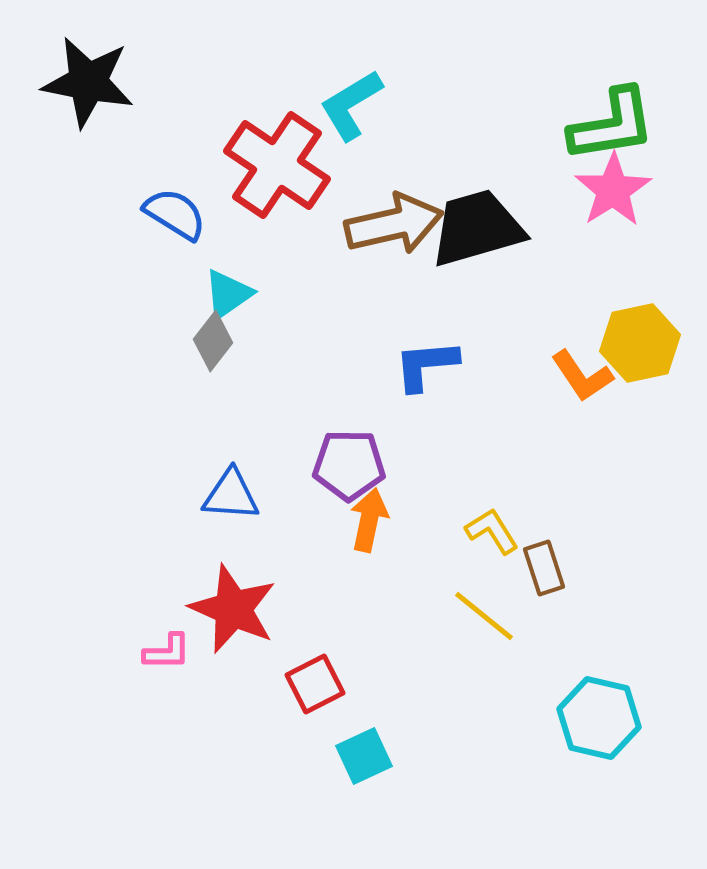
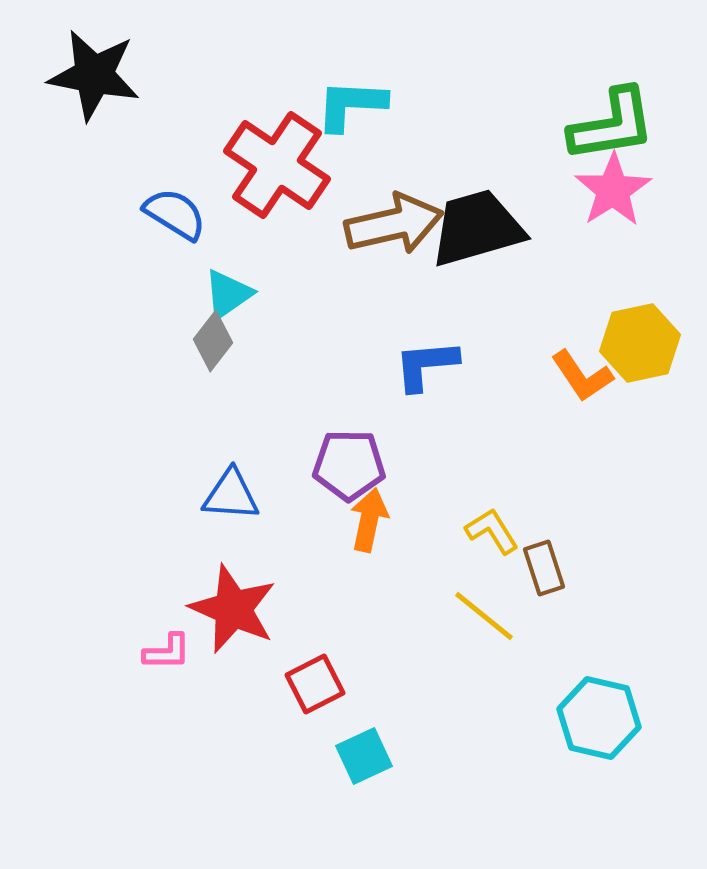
black star: moved 6 px right, 7 px up
cyan L-shape: rotated 34 degrees clockwise
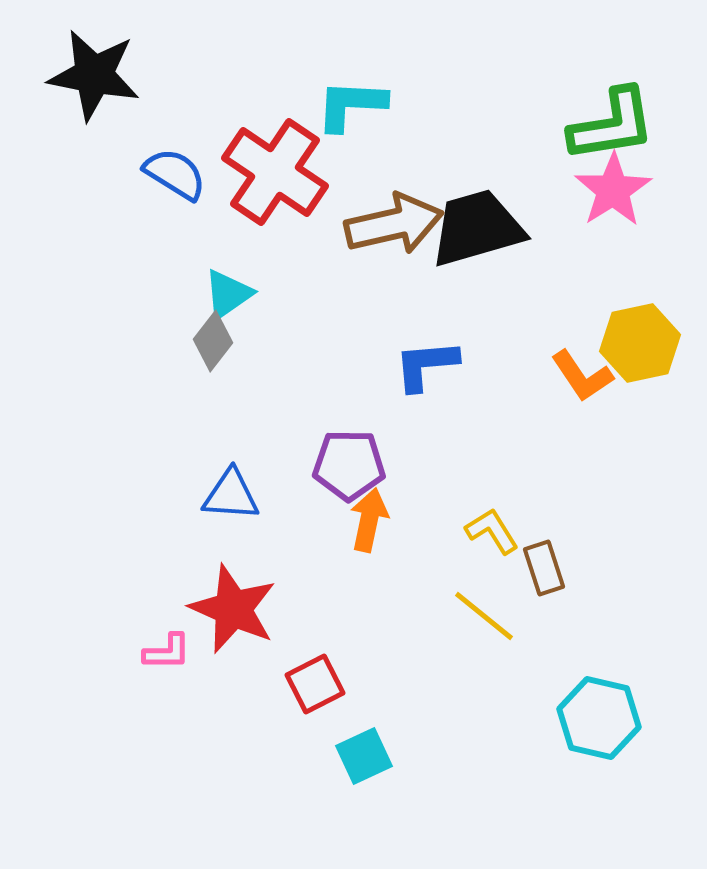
red cross: moved 2 px left, 7 px down
blue semicircle: moved 40 px up
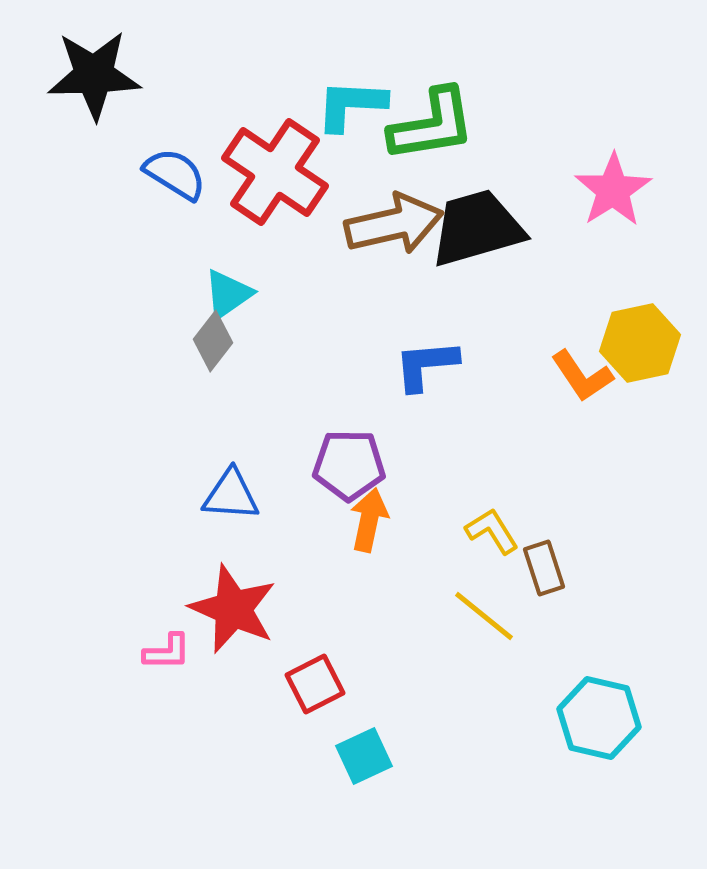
black star: rotated 12 degrees counterclockwise
green L-shape: moved 180 px left
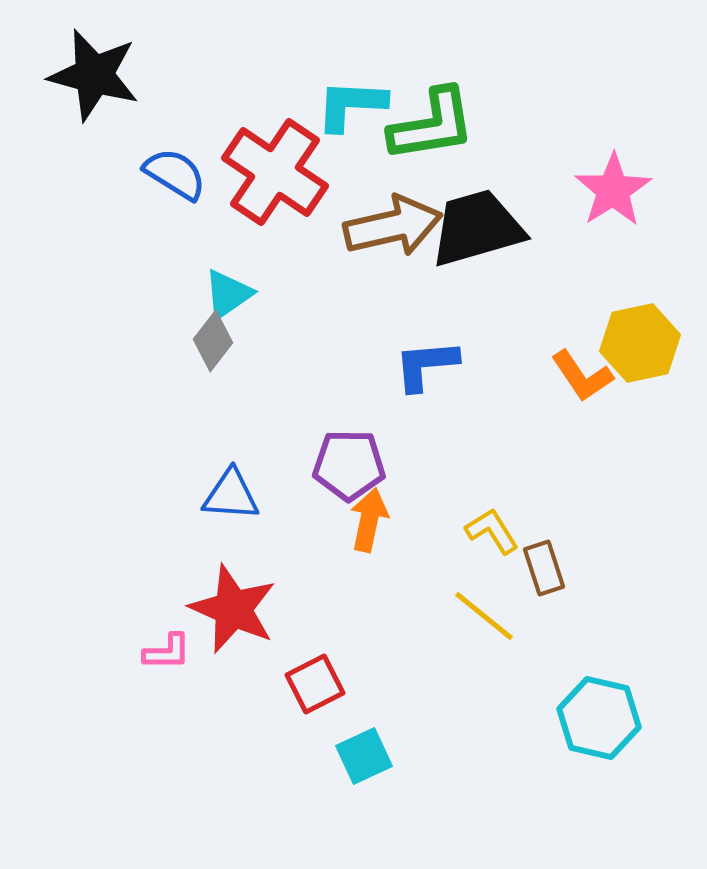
black star: rotated 16 degrees clockwise
brown arrow: moved 1 px left, 2 px down
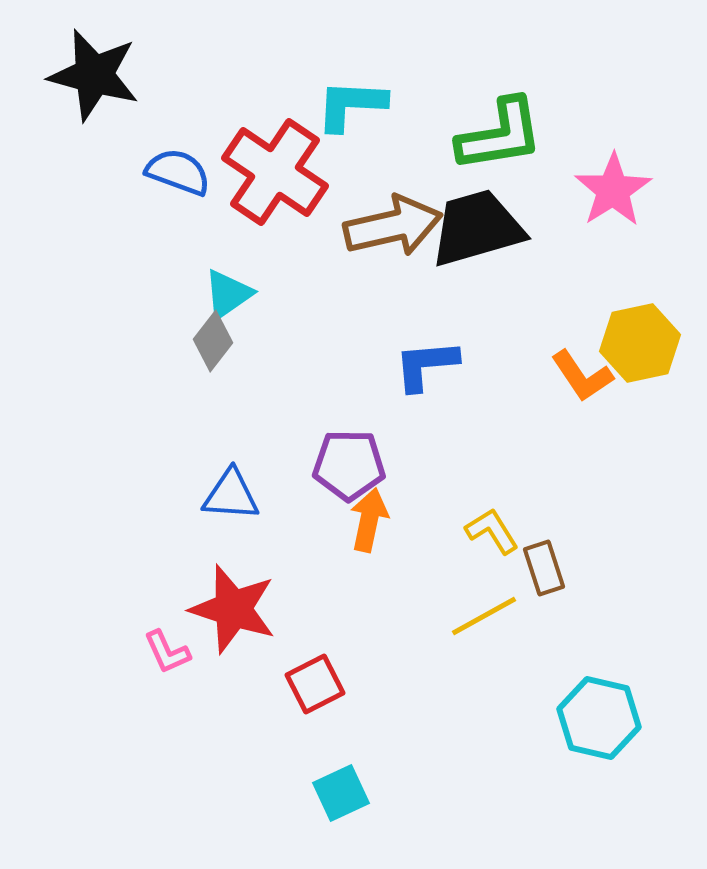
green L-shape: moved 68 px right, 10 px down
blue semicircle: moved 3 px right, 2 px up; rotated 12 degrees counterclockwise
red star: rotated 6 degrees counterclockwise
yellow line: rotated 68 degrees counterclockwise
pink L-shape: rotated 66 degrees clockwise
cyan square: moved 23 px left, 37 px down
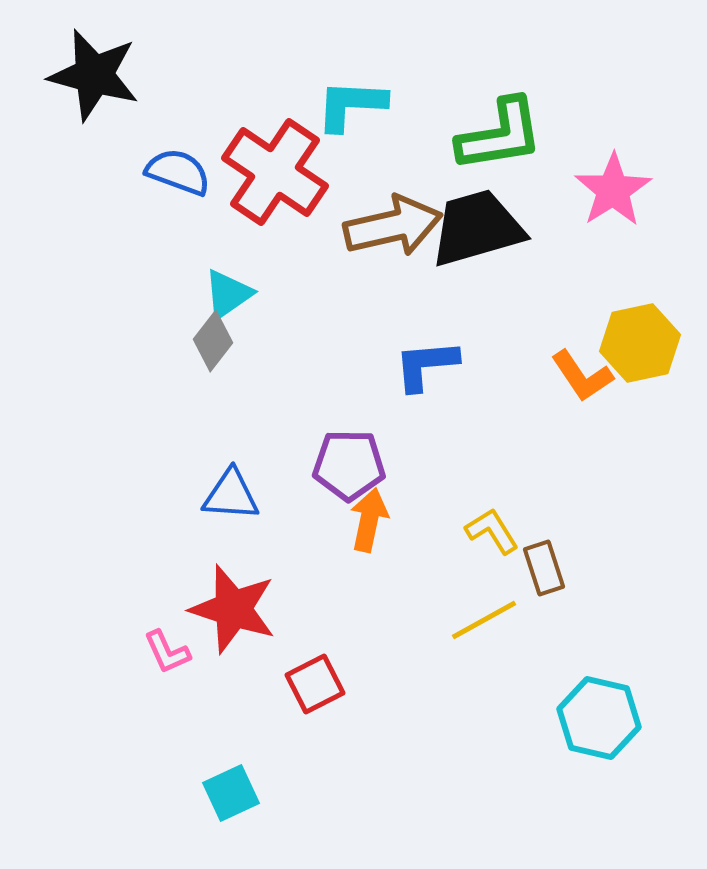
yellow line: moved 4 px down
cyan square: moved 110 px left
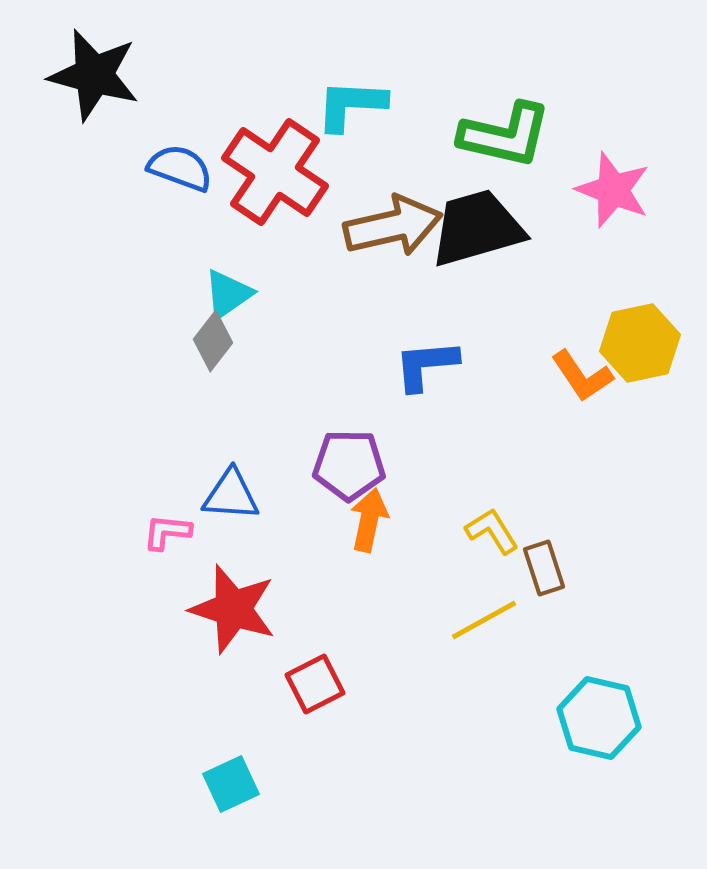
green L-shape: moved 5 px right; rotated 22 degrees clockwise
blue semicircle: moved 2 px right, 4 px up
pink star: rotated 18 degrees counterclockwise
pink L-shape: moved 120 px up; rotated 120 degrees clockwise
cyan square: moved 9 px up
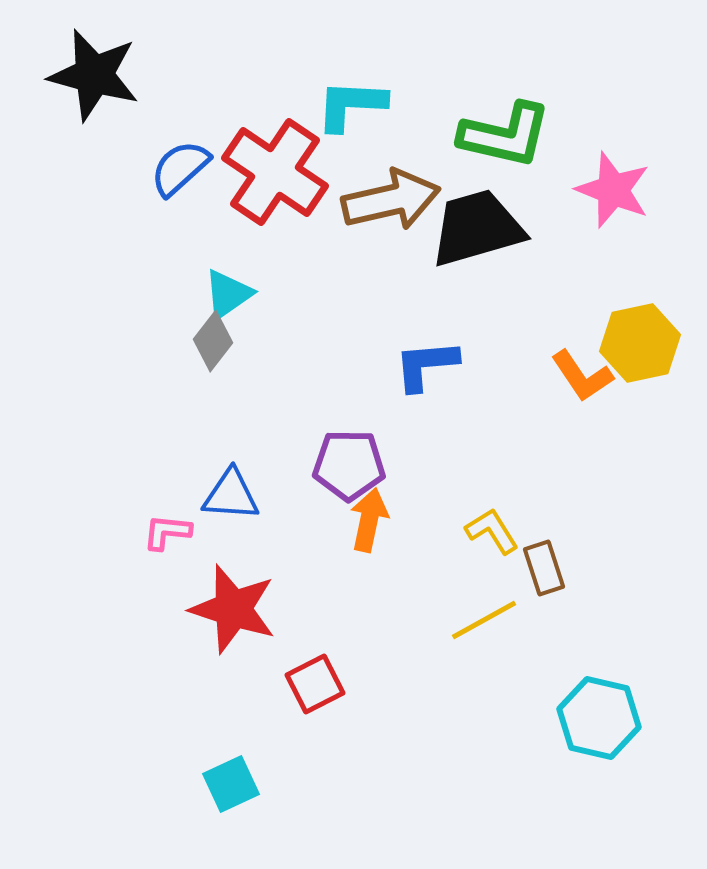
blue semicircle: rotated 62 degrees counterclockwise
brown arrow: moved 2 px left, 26 px up
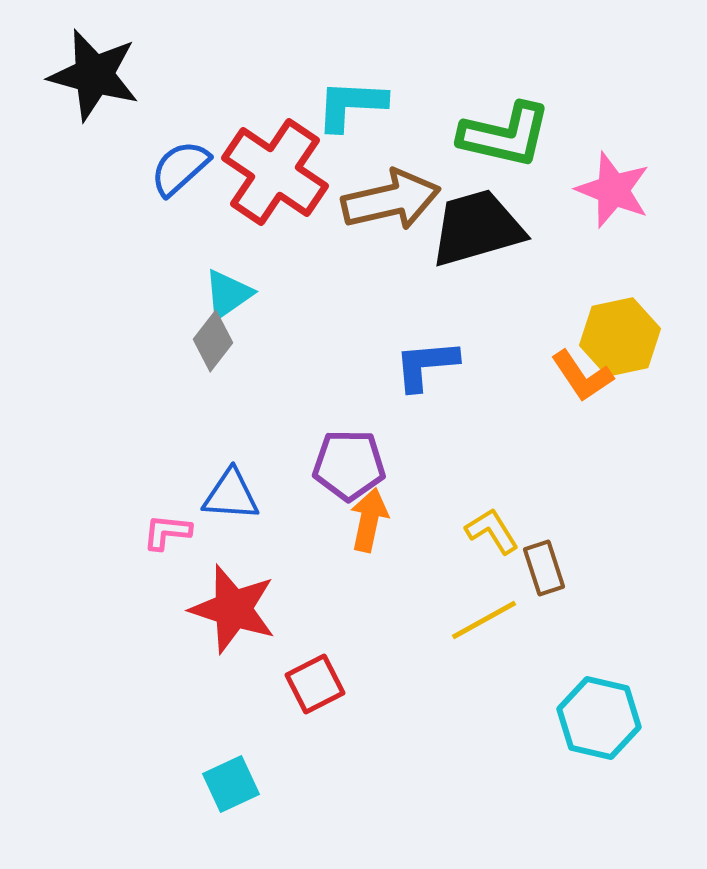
yellow hexagon: moved 20 px left, 6 px up
